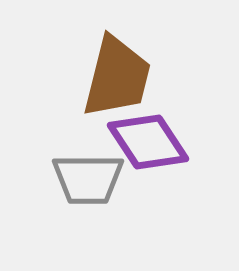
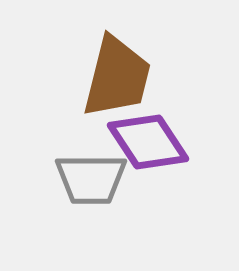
gray trapezoid: moved 3 px right
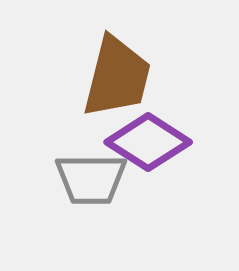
purple diamond: rotated 24 degrees counterclockwise
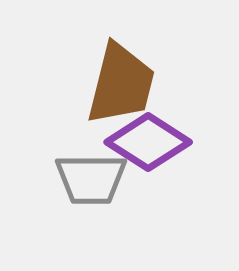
brown trapezoid: moved 4 px right, 7 px down
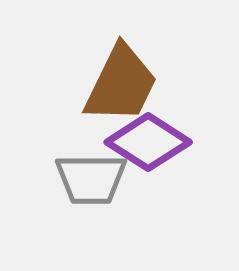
brown trapezoid: rotated 12 degrees clockwise
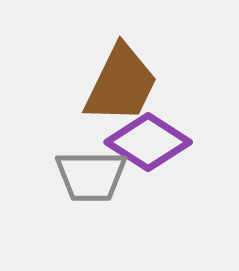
gray trapezoid: moved 3 px up
